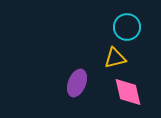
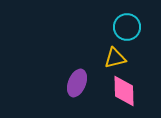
pink diamond: moved 4 px left, 1 px up; rotated 12 degrees clockwise
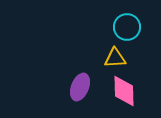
yellow triangle: rotated 10 degrees clockwise
purple ellipse: moved 3 px right, 4 px down
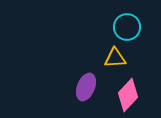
purple ellipse: moved 6 px right
pink diamond: moved 4 px right, 4 px down; rotated 44 degrees clockwise
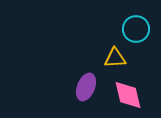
cyan circle: moved 9 px right, 2 px down
pink diamond: rotated 56 degrees counterclockwise
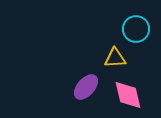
purple ellipse: rotated 20 degrees clockwise
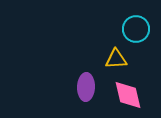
yellow triangle: moved 1 px right, 1 px down
purple ellipse: rotated 40 degrees counterclockwise
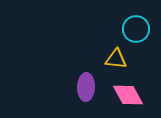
yellow triangle: rotated 10 degrees clockwise
pink diamond: rotated 16 degrees counterclockwise
